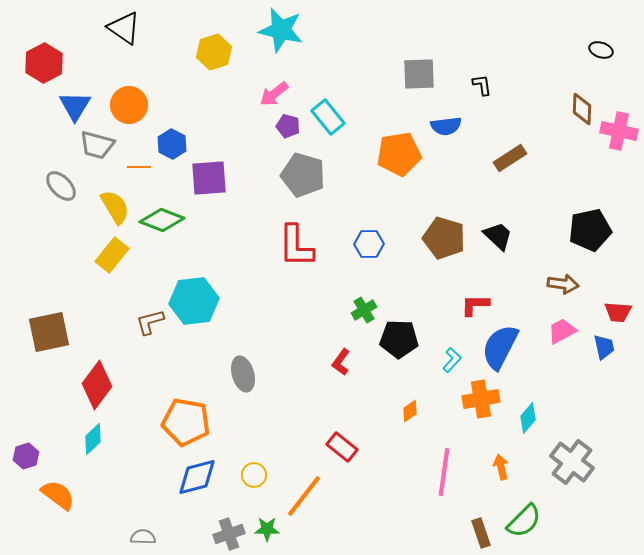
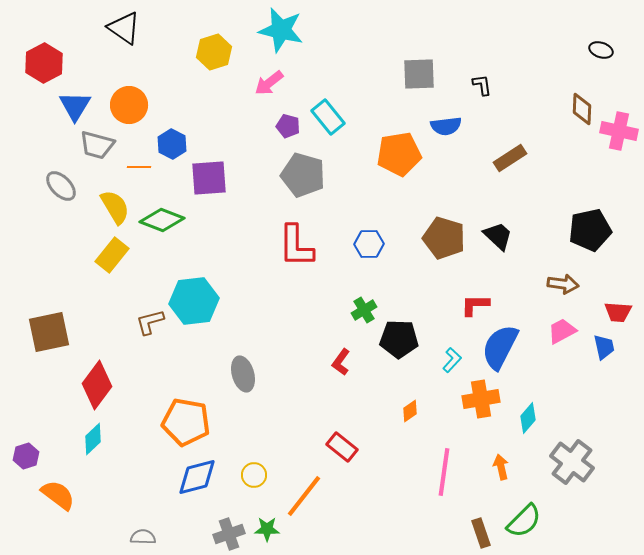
pink arrow at (274, 94): moved 5 px left, 11 px up
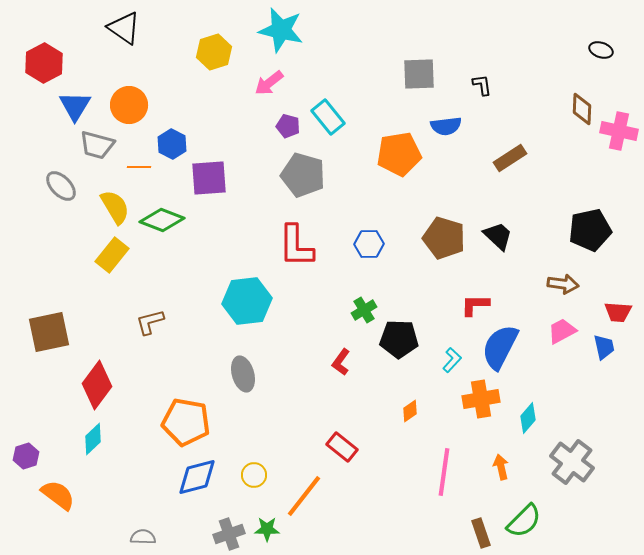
cyan hexagon at (194, 301): moved 53 px right
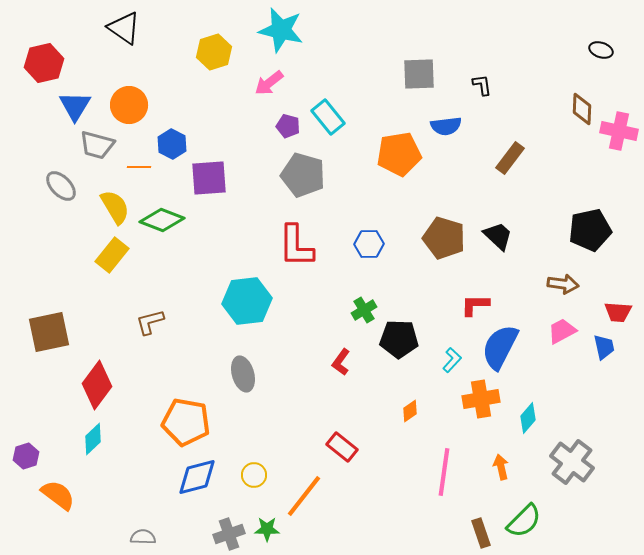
red hexagon at (44, 63): rotated 15 degrees clockwise
brown rectangle at (510, 158): rotated 20 degrees counterclockwise
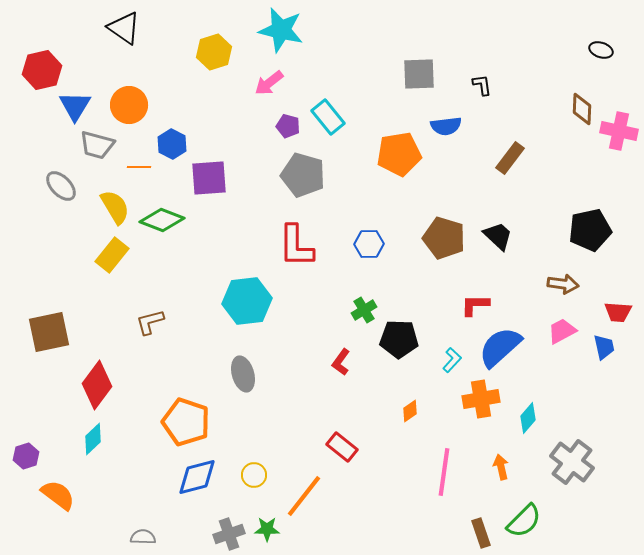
red hexagon at (44, 63): moved 2 px left, 7 px down
blue semicircle at (500, 347): rotated 21 degrees clockwise
orange pentagon at (186, 422): rotated 9 degrees clockwise
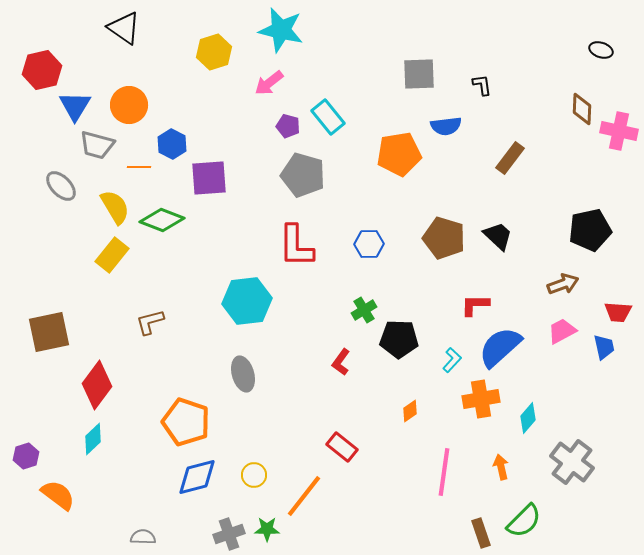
brown arrow at (563, 284): rotated 28 degrees counterclockwise
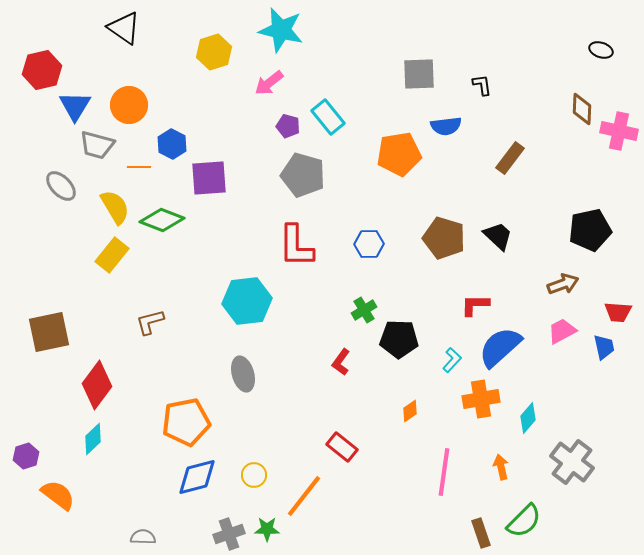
orange pentagon at (186, 422): rotated 30 degrees counterclockwise
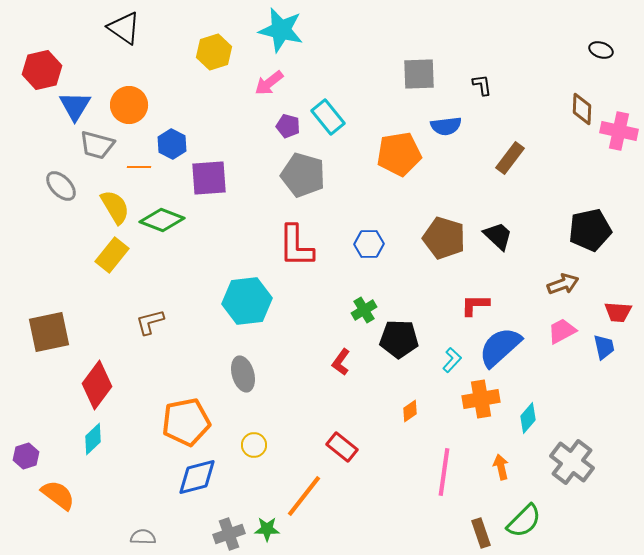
yellow circle at (254, 475): moved 30 px up
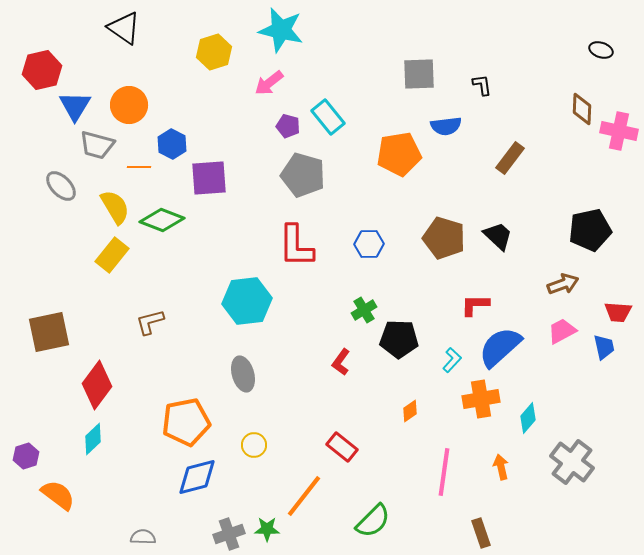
green semicircle at (524, 521): moved 151 px left
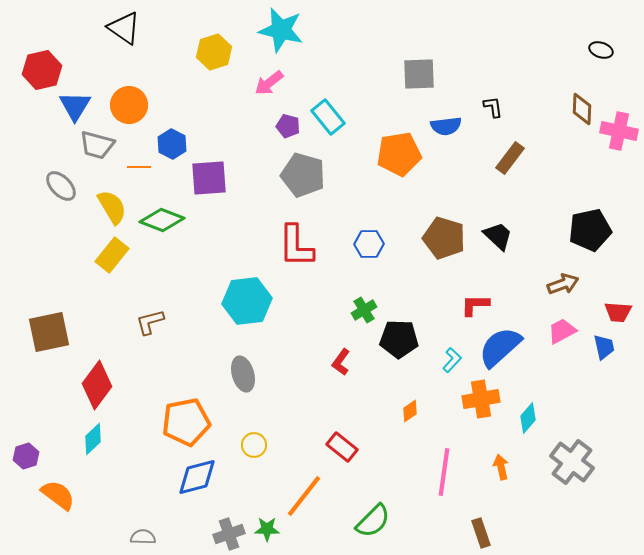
black L-shape at (482, 85): moved 11 px right, 22 px down
yellow semicircle at (115, 207): moved 3 px left
